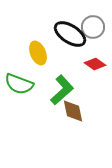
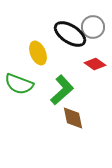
brown diamond: moved 7 px down
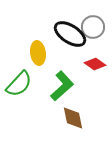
yellow ellipse: rotated 15 degrees clockwise
green semicircle: rotated 68 degrees counterclockwise
green L-shape: moved 4 px up
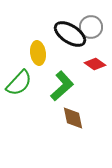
gray circle: moved 2 px left
green semicircle: moved 1 px up
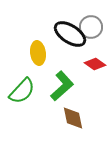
green semicircle: moved 3 px right, 8 px down
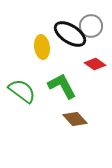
gray circle: moved 1 px up
yellow ellipse: moved 4 px right, 6 px up
green L-shape: rotated 76 degrees counterclockwise
green semicircle: rotated 96 degrees counterclockwise
brown diamond: moved 2 px right, 1 px down; rotated 30 degrees counterclockwise
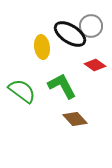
red diamond: moved 1 px down
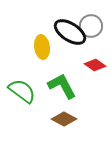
black ellipse: moved 2 px up
brown diamond: moved 11 px left; rotated 20 degrees counterclockwise
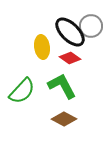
black ellipse: rotated 12 degrees clockwise
red diamond: moved 25 px left, 7 px up
green semicircle: rotated 96 degrees clockwise
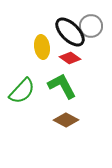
brown diamond: moved 2 px right, 1 px down
